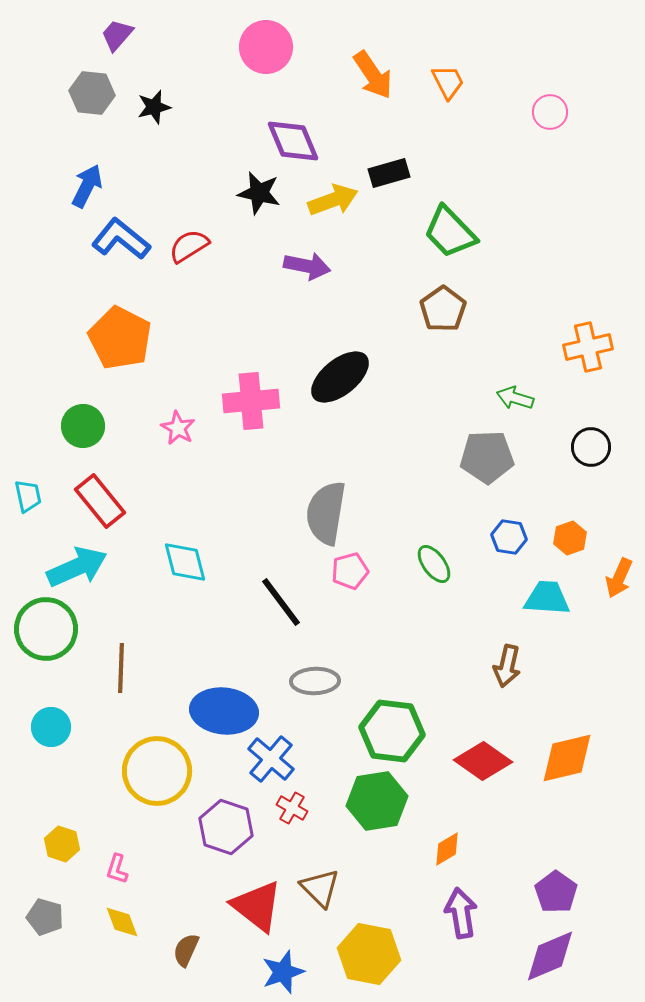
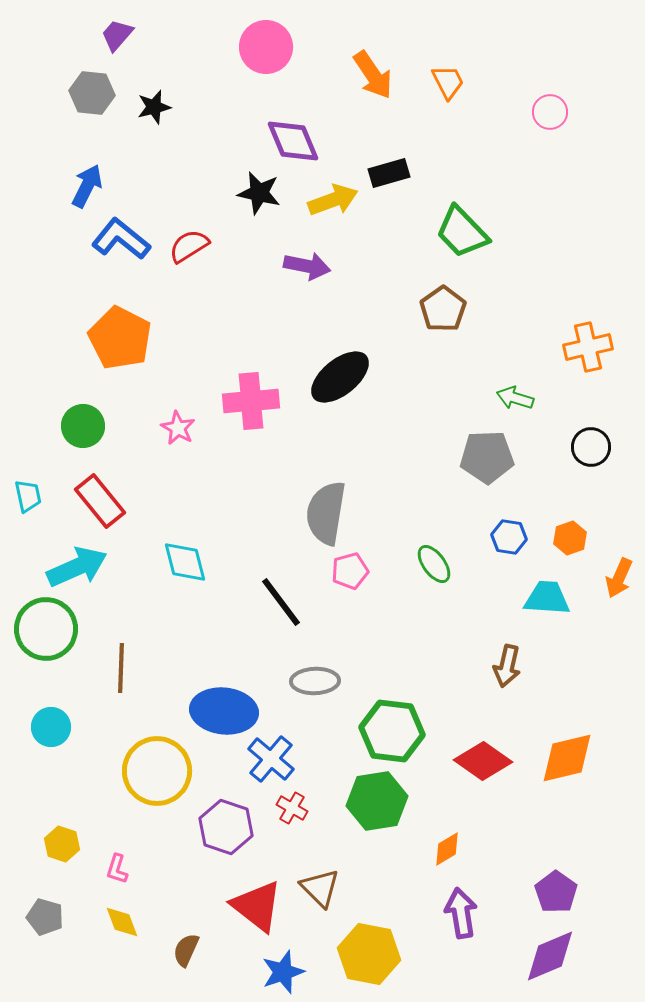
green trapezoid at (450, 232): moved 12 px right
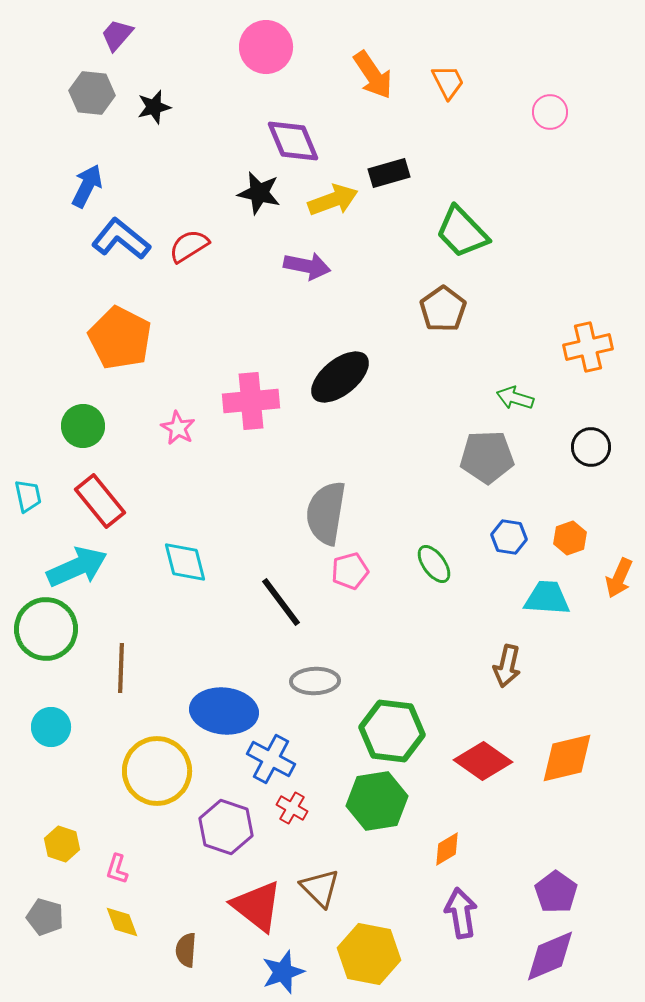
blue cross at (271, 759): rotated 12 degrees counterclockwise
brown semicircle at (186, 950): rotated 20 degrees counterclockwise
